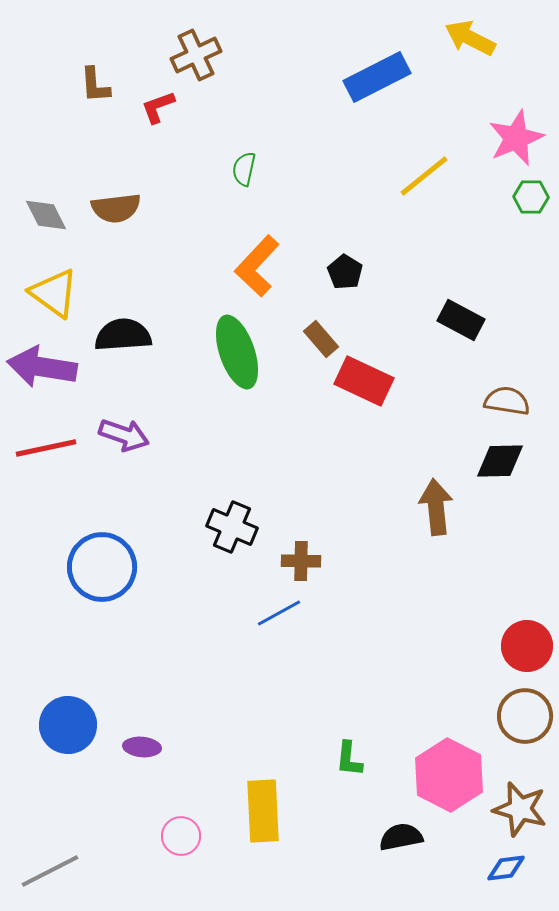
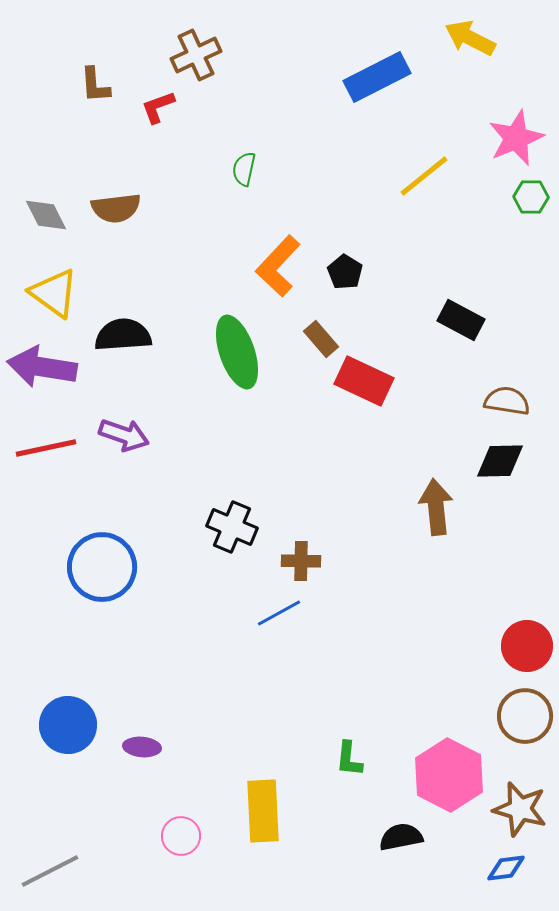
orange L-shape at (257, 266): moved 21 px right
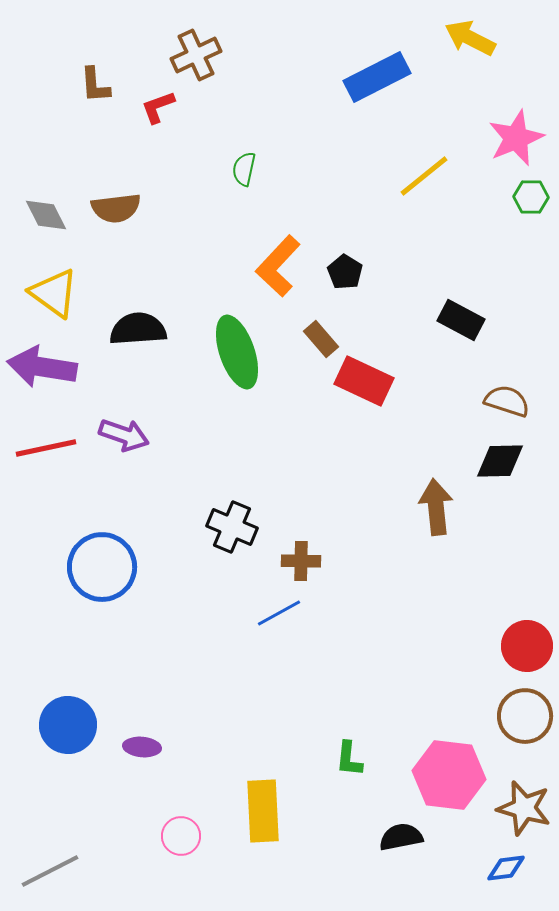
black semicircle at (123, 335): moved 15 px right, 6 px up
brown semicircle at (507, 401): rotated 9 degrees clockwise
pink hexagon at (449, 775): rotated 20 degrees counterclockwise
brown star at (520, 809): moved 4 px right, 1 px up
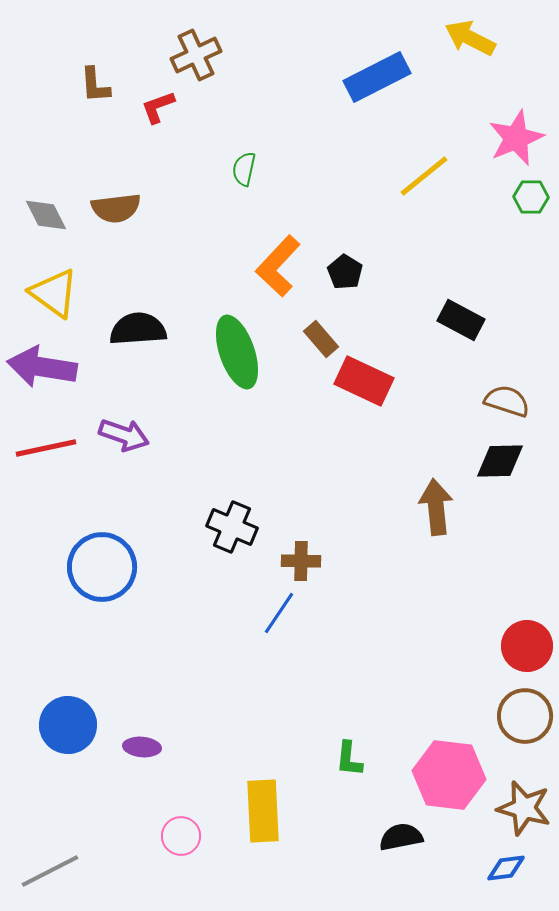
blue line at (279, 613): rotated 27 degrees counterclockwise
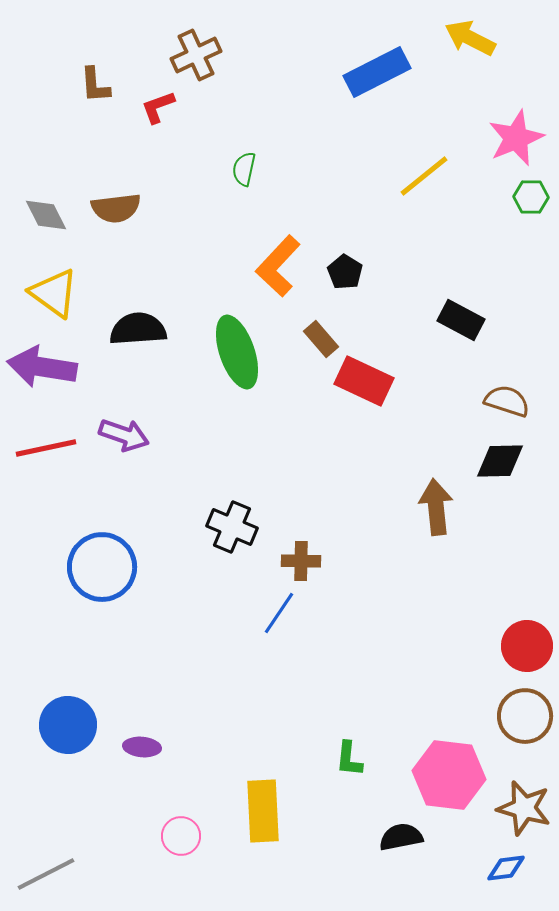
blue rectangle at (377, 77): moved 5 px up
gray line at (50, 871): moved 4 px left, 3 px down
